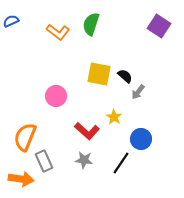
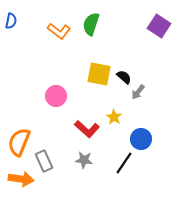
blue semicircle: rotated 126 degrees clockwise
orange L-shape: moved 1 px right, 1 px up
black semicircle: moved 1 px left, 1 px down
red L-shape: moved 2 px up
orange semicircle: moved 6 px left, 5 px down
black line: moved 3 px right
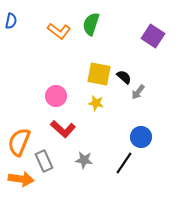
purple square: moved 6 px left, 10 px down
yellow star: moved 18 px left, 14 px up; rotated 21 degrees counterclockwise
red L-shape: moved 24 px left
blue circle: moved 2 px up
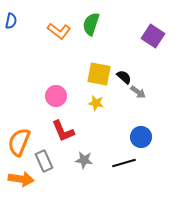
gray arrow: rotated 91 degrees counterclockwise
red L-shape: moved 2 px down; rotated 25 degrees clockwise
black line: rotated 40 degrees clockwise
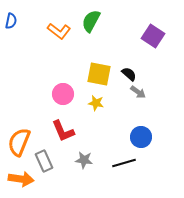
green semicircle: moved 3 px up; rotated 10 degrees clockwise
black semicircle: moved 5 px right, 3 px up
pink circle: moved 7 px right, 2 px up
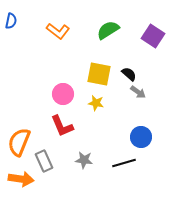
green semicircle: moved 17 px right, 9 px down; rotated 30 degrees clockwise
orange L-shape: moved 1 px left
red L-shape: moved 1 px left, 5 px up
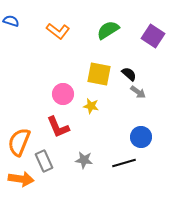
blue semicircle: rotated 84 degrees counterclockwise
yellow star: moved 5 px left, 3 px down
red L-shape: moved 4 px left, 1 px down
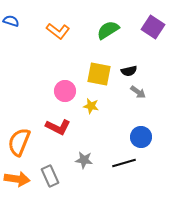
purple square: moved 9 px up
black semicircle: moved 3 px up; rotated 126 degrees clockwise
pink circle: moved 2 px right, 3 px up
red L-shape: rotated 40 degrees counterclockwise
gray rectangle: moved 6 px right, 15 px down
orange arrow: moved 4 px left
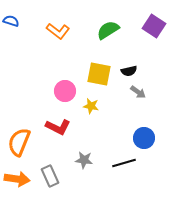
purple square: moved 1 px right, 1 px up
blue circle: moved 3 px right, 1 px down
